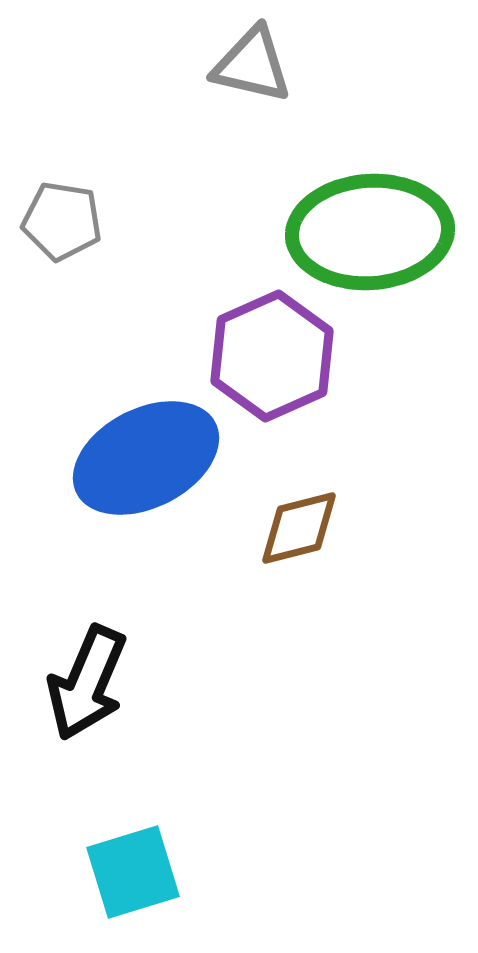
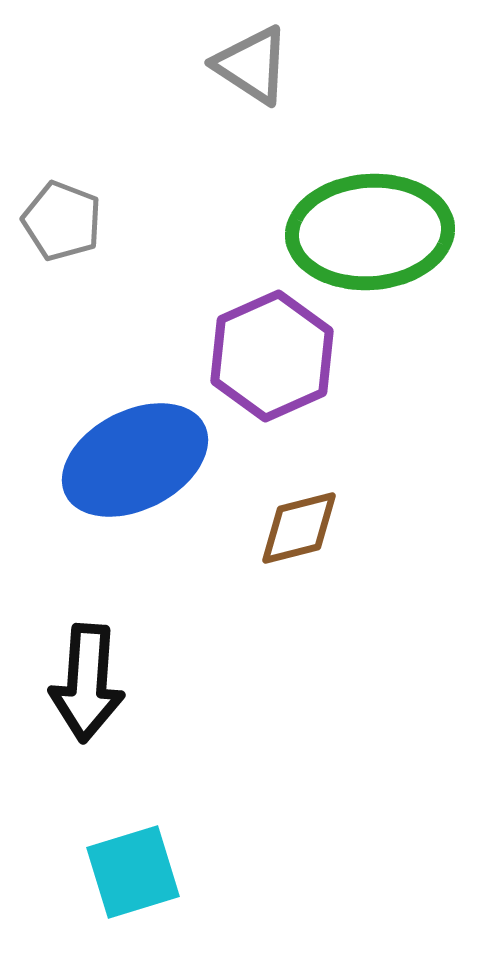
gray triangle: rotated 20 degrees clockwise
gray pentagon: rotated 12 degrees clockwise
blue ellipse: moved 11 px left, 2 px down
black arrow: rotated 19 degrees counterclockwise
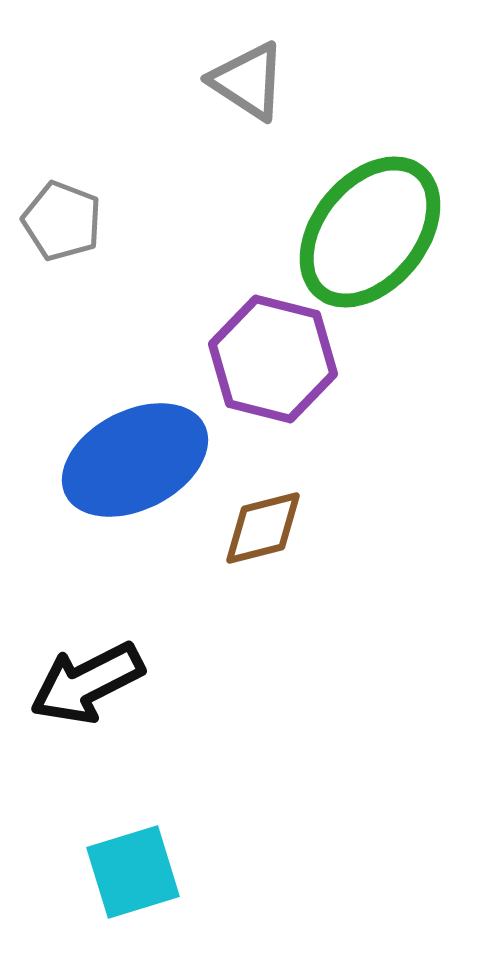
gray triangle: moved 4 px left, 16 px down
green ellipse: rotated 47 degrees counterclockwise
purple hexagon: moved 1 px right, 3 px down; rotated 22 degrees counterclockwise
brown diamond: moved 36 px left
black arrow: rotated 59 degrees clockwise
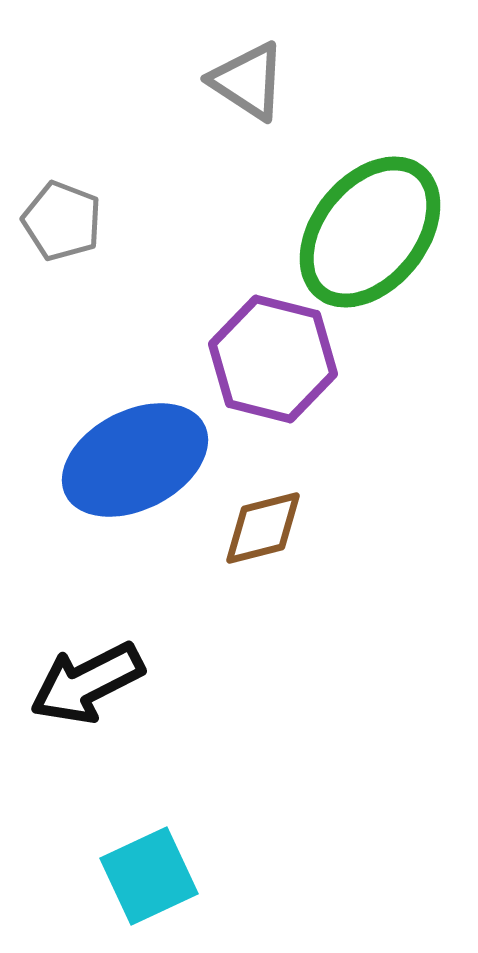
cyan square: moved 16 px right, 4 px down; rotated 8 degrees counterclockwise
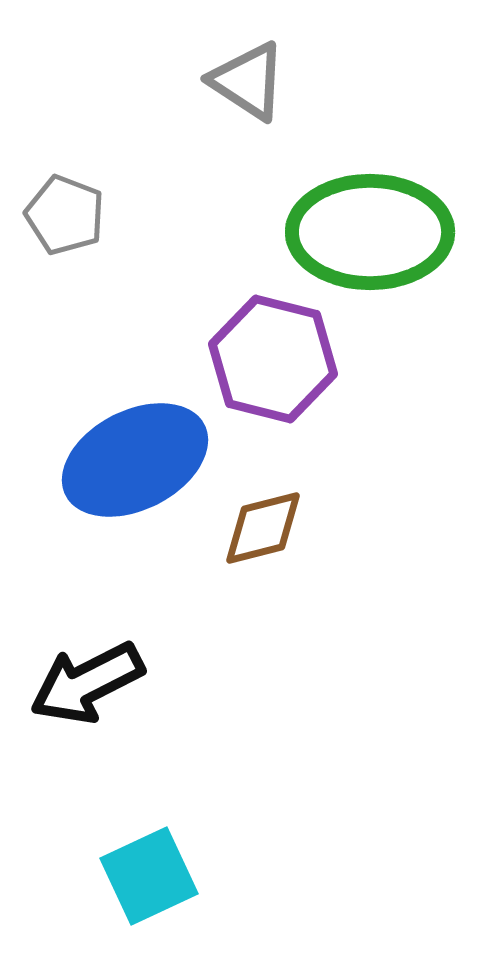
gray pentagon: moved 3 px right, 6 px up
green ellipse: rotated 51 degrees clockwise
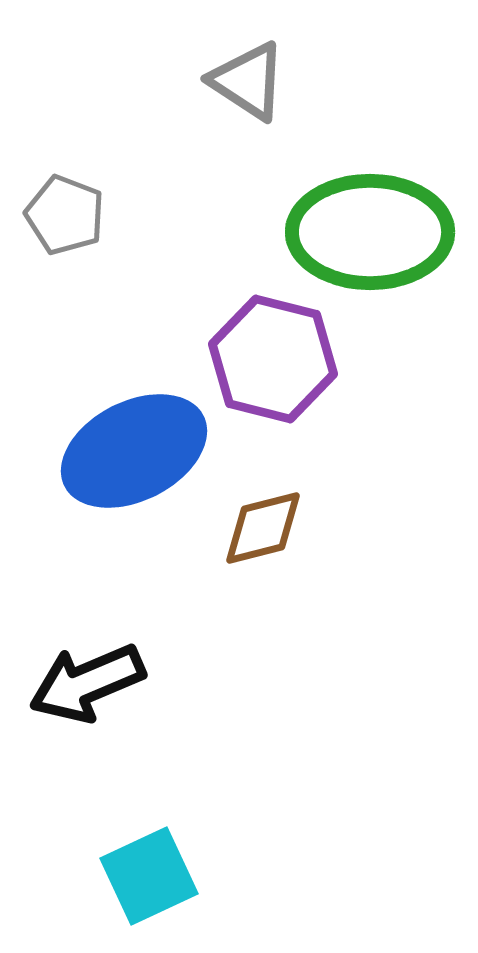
blue ellipse: moved 1 px left, 9 px up
black arrow: rotated 4 degrees clockwise
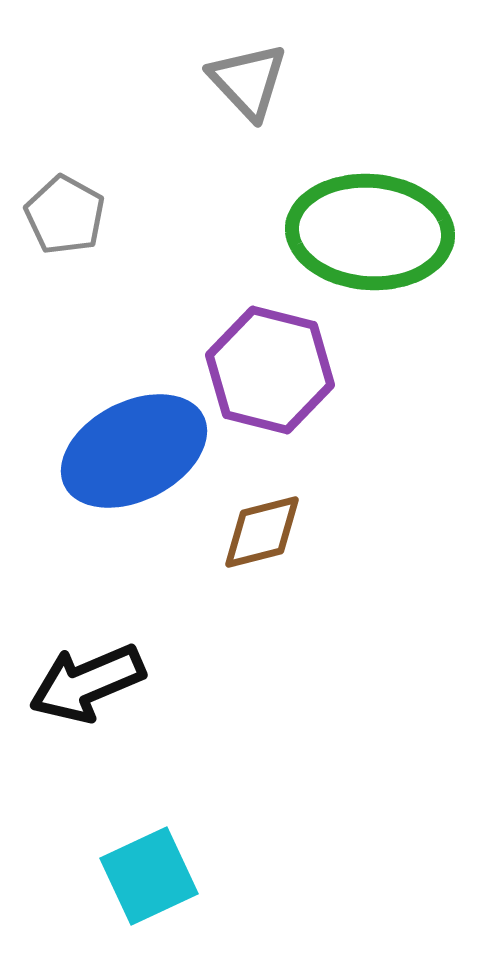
gray triangle: rotated 14 degrees clockwise
gray pentagon: rotated 8 degrees clockwise
green ellipse: rotated 4 degrees clockwise
purple hexagon: moved 3 px left, 11 px down
brown diamond: moved 1 px left, 4 px down
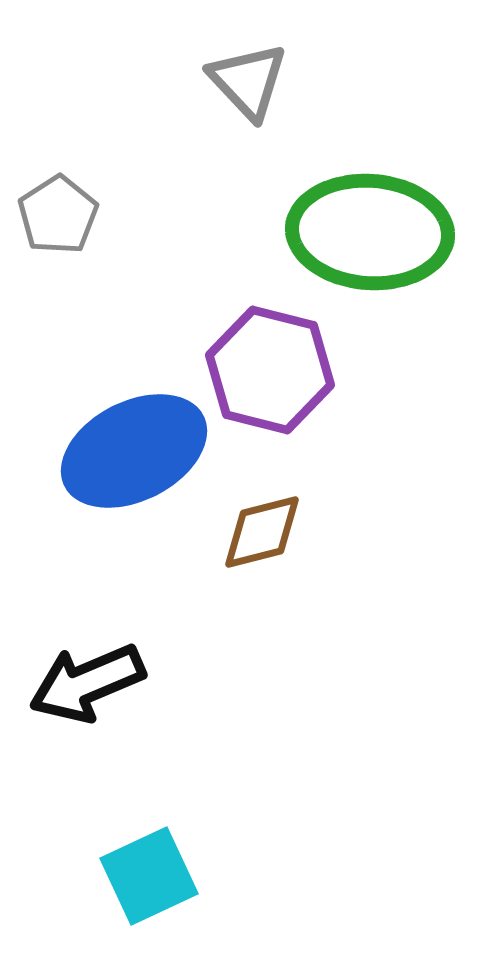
gray pentagon: moved 7 px left; rotated 10 degrees clockwise
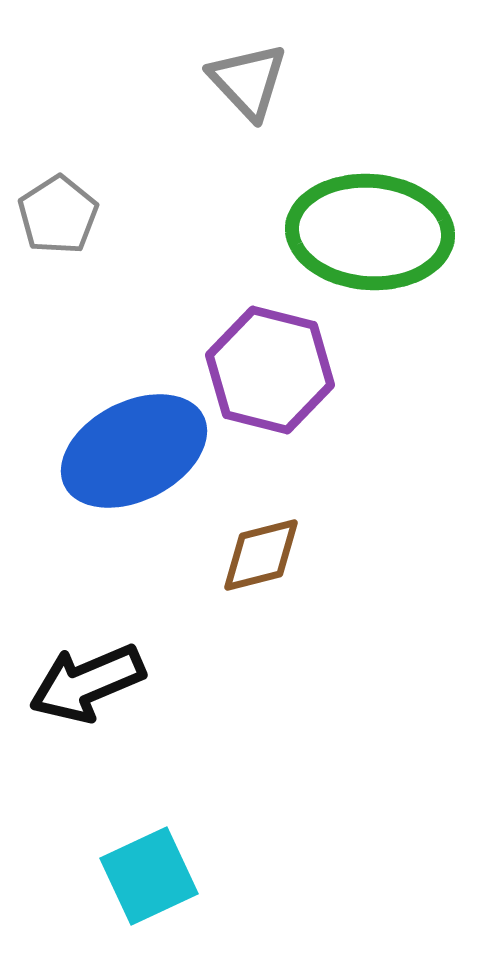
brown diamond: moved 1 px left, 23 px down
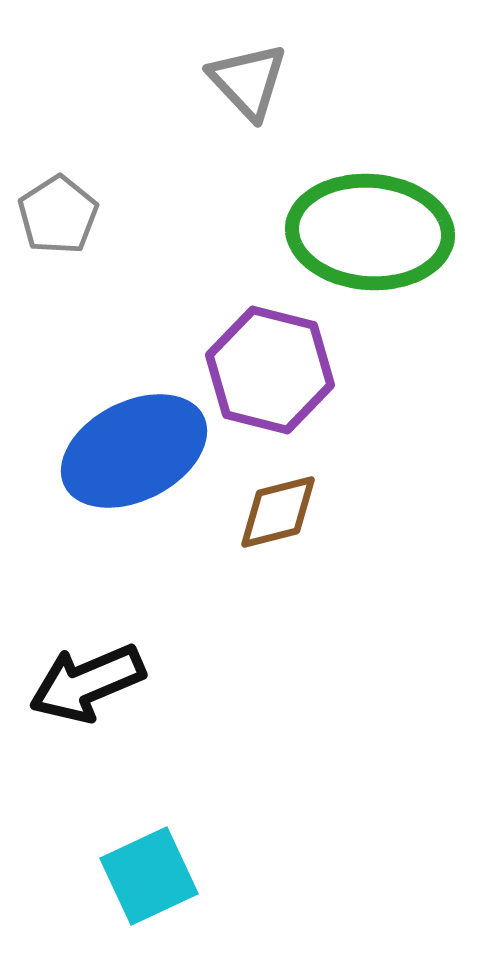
brown diamond: moved 17 px right, 43 px up
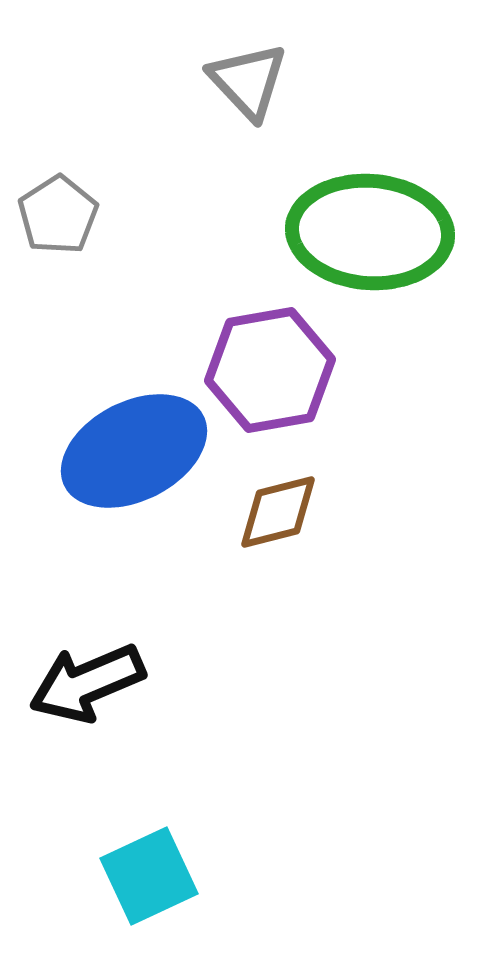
purple hexagon: rotated 24 degrees counterclockwise
